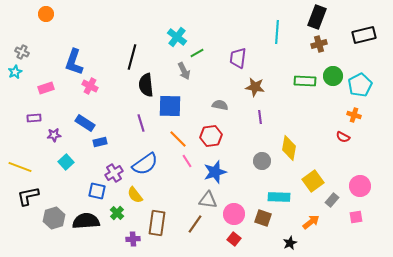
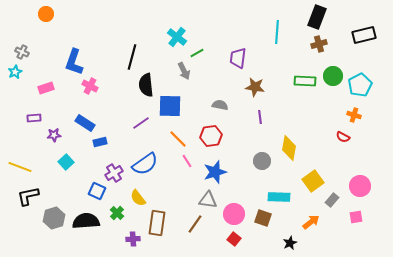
purple line at (141, 123): rotated 72 degrees clockwise
blue square at (97, 191): rotated 12 degrees clockwise
yellow semicircle at (135, 195): moved 3 px right, 3 px down
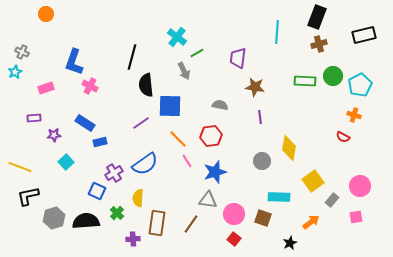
yellow semicircle at (138, 198): rotated 42 degrees clockwise
brown line at (195, 224): moved 4 px left
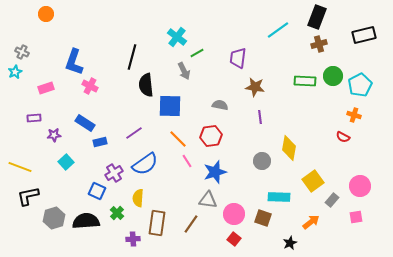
cyan line at (277, 32): moved 1 px right, 2 px up; rotated 50 degrees clockwise
purple line at (141, 123): moved 7 px left, 10 px down
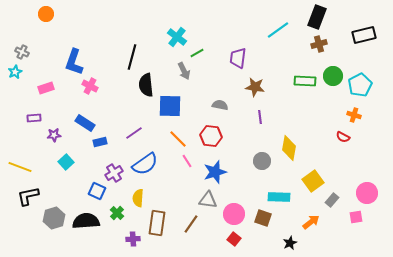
red hexagon at (211, 136): rotated 15 degrees clockwise
pink circle at (360, 186): moved 7 px right, 7 px down
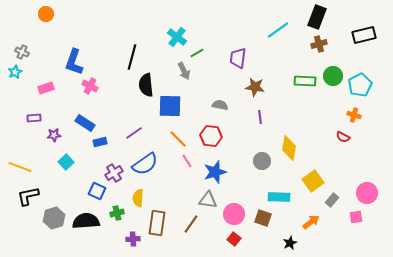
green cross at (117, 213): rotated 32 degrees clockwise
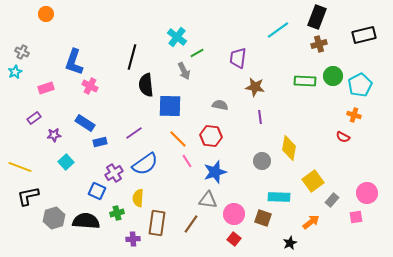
purple rectangle at (34, 118): rotated 32 degrees counterclockwise
black semicircle at (86, 221): rotated 8 degrees clockwise
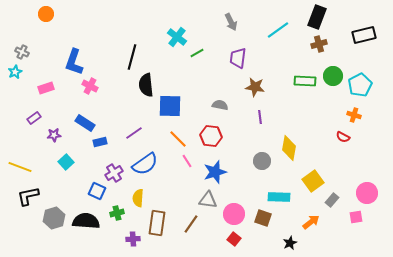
gray arrow at (184, 71): moved 47 px right, 49 px up
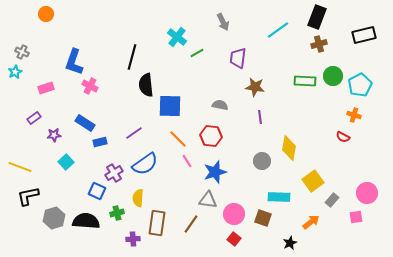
gray arrow at (231, 22): moved 8 px left
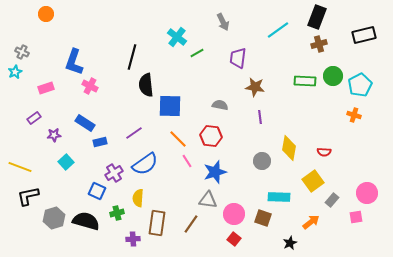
red semicircle at (343, 137): moved 19 px left, 15 px down; rotated 24 degrees counterclockwise
black semicircle at (86, 221): rotated 12 degrees clockwise
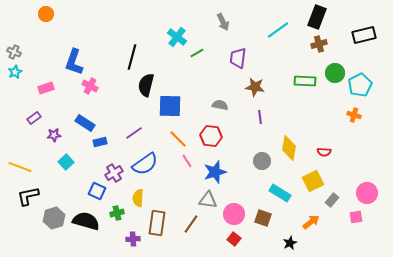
gray cross at (22, 52): moved 8 px left
green circle at (333, 76): moved 2 px right, 3 px up
black semicircle at (146, 85): rotated 20 degrees clockwise
yellow square at (313, 181): rotated 10 degrees clockwise
cyan rectangle at (279, 197): moved 1 px right, 4 px up; rotated 30 degrees clockwise
